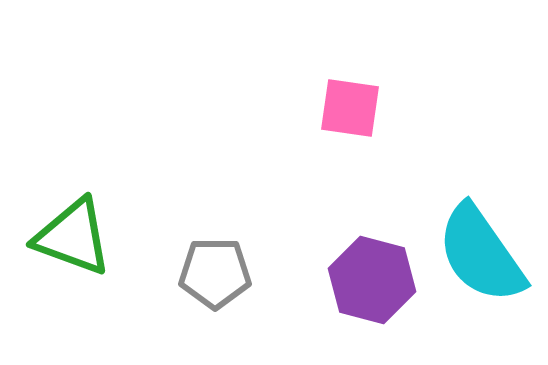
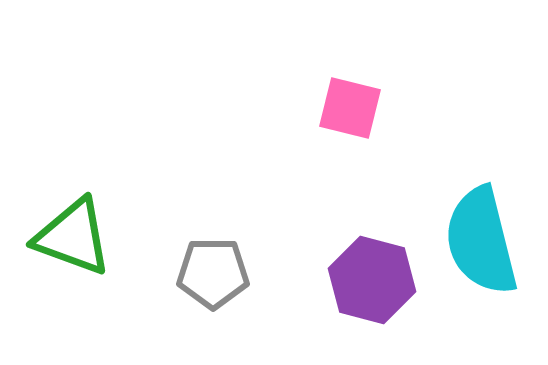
pink square: rotated 6 degrees clockwise
cyan semicircle: moved 13 px up; rotated 21 degrees clockwise
gray pentagon: moved 2 px left
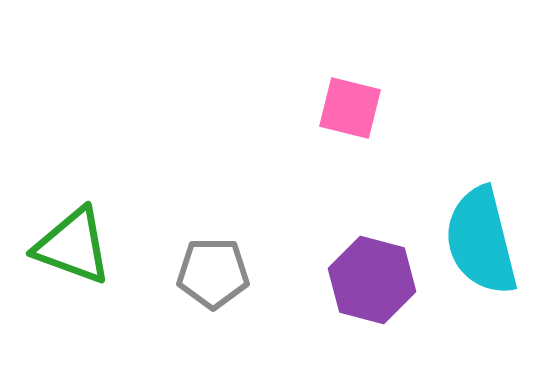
green triangle: moved 9 px down
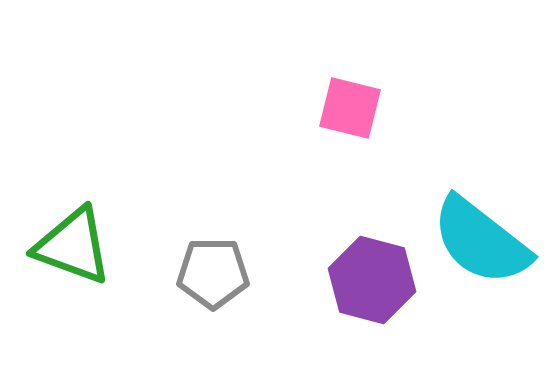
cyan semicircle: rotated 38 degrees counterclockwise
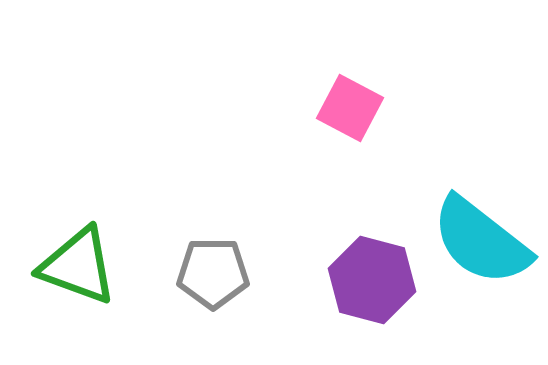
pink square: rotated 14 degrees clockwise
green triangle: moved 5 px right, 20 px down
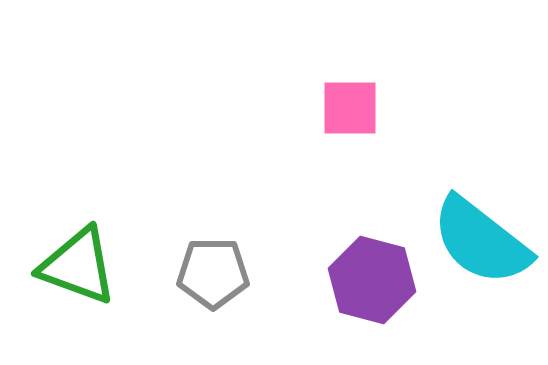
pink square: rotated 28 degrees counterclockwise
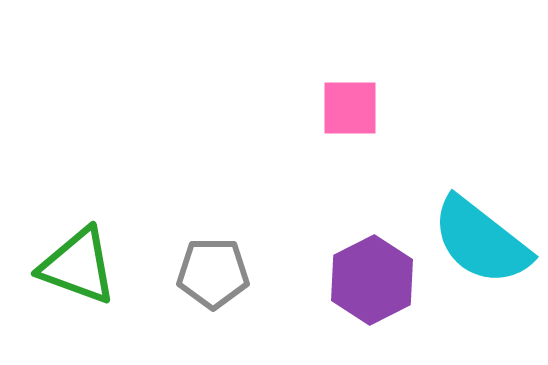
purple hexagon: rotated 18 degrees clockwise
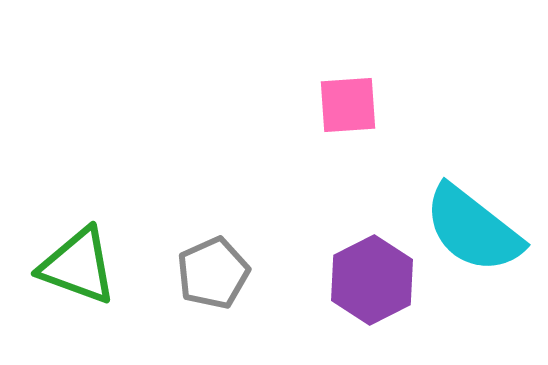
pink square: moved 2 px left, 3 px up; rotated 4 degrees counterclockwise
cyan semicircle: moved 8 px left, 12 px up
gray pentagon: rotated 24 degrees counterclockwise
